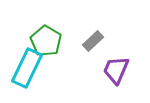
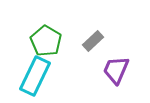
cyan rectangle: moved 8 px right, 8 px down
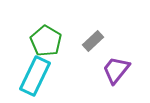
purple trapezoid: rotated 16 degrees clockwise
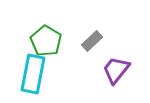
gray rectangle: moved 1 px left
cyan rectangle: moved 2 px left, 2 px up; rotated 15 degrees counterclockwise
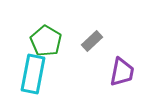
purple trapezoid: moved 6 px right, 2 px down; rotated 152 degrees clockwise
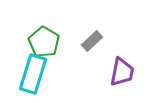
green pentagon: moved 2 px left, 1 px down
cyan rectangle: rotated 6 degrees clockwise
